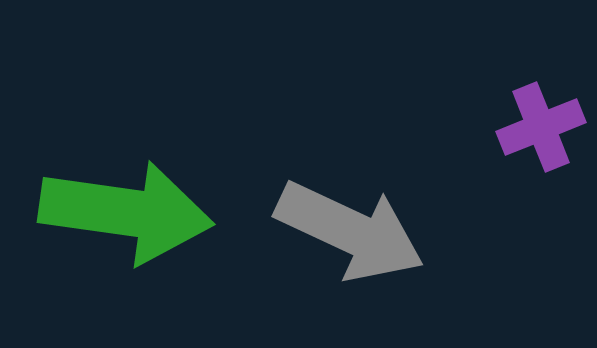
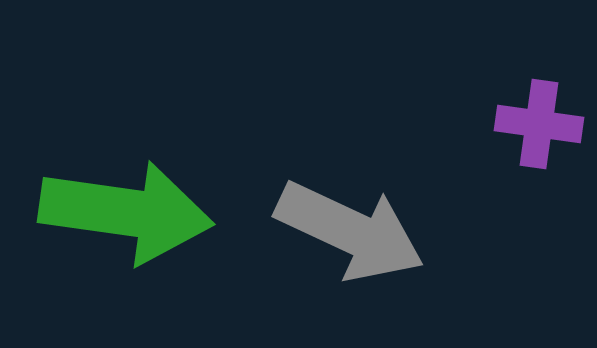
purple cross: moved 2 px left, 3 px up; rotated 30 degrees clockwise
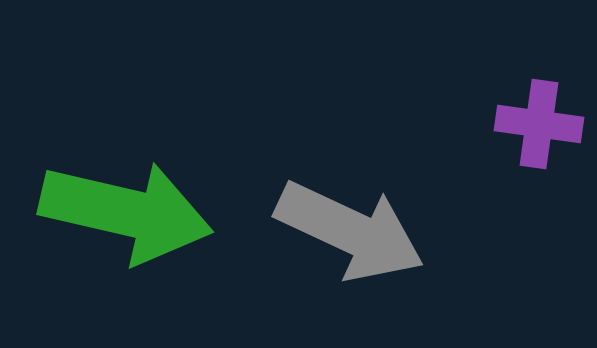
green arrow: rotated 5 degrees clockwise
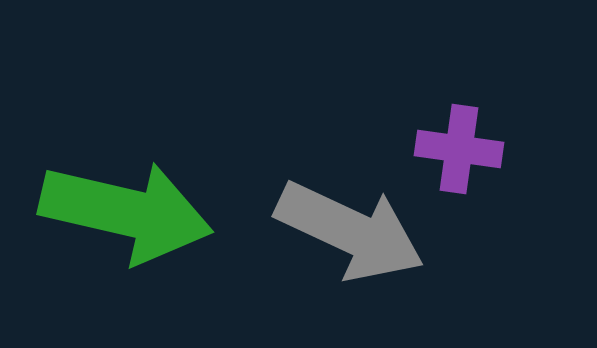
purple cross: moved 80 px left, 25 px down
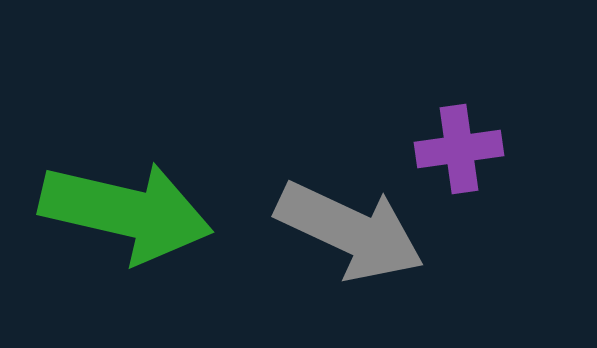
purple cross: rotated 16 degrees counterclockwise
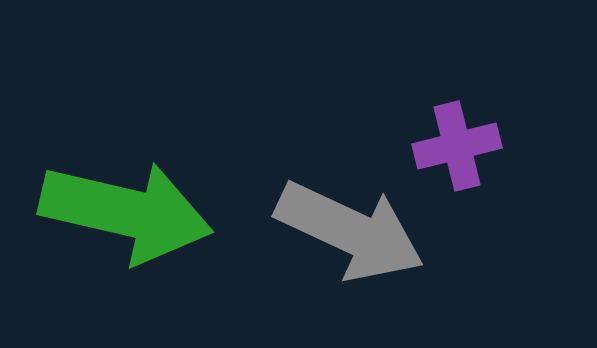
purple cross: moved 2 px left, 3 px up; rotated 6 degrees counterclockwise
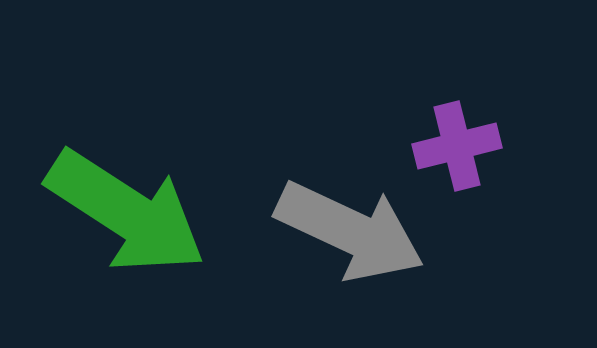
green arrow: rotated 20 degrees clockwise
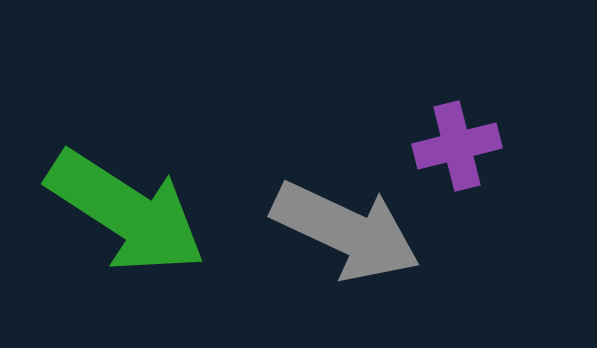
gray arrow: moved 4 px left
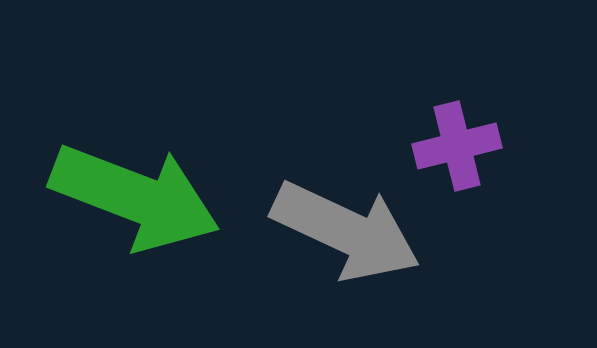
green arrow: moved 9 px right, 15 px up; rotated 12 degrees counterclockwise
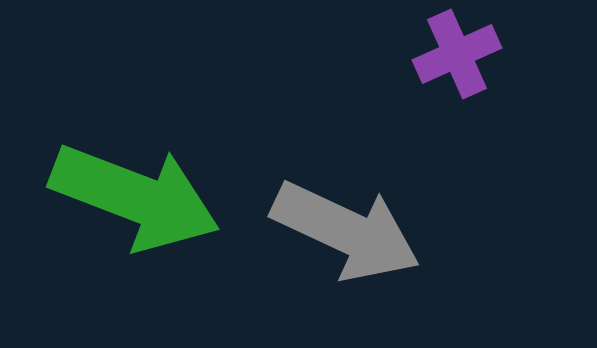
purple cross: moved 92 px up; rotated 10 degrees counterclockwise
